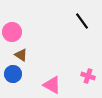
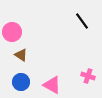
blue circle: moved 8 px right, 8 px down
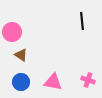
black line: rotated 30 degrees clockwise
pink cross: moved 4 px down
pink triangle: moved 1 px right, 3 px up; rotated 18 degrees counterclockwise
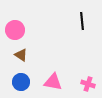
pink circle: moved 3 px right, 2 px up
pink cross: moved 4 px down
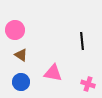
black line: moved 20 px down
pink triangle: moved 9 px up
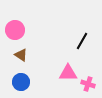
black line: rotated 36 degrees clockwise
pink triangle: moved 15 px right; rotated 12 degrees counterclockwise
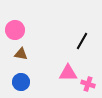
brown triangle: moved 1 px up; rotated 24 degrees counterclockwise
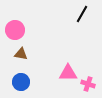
black line: moved 27 px up
